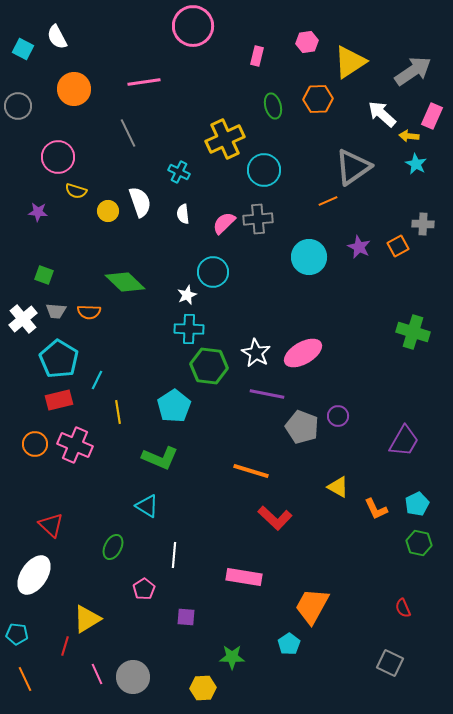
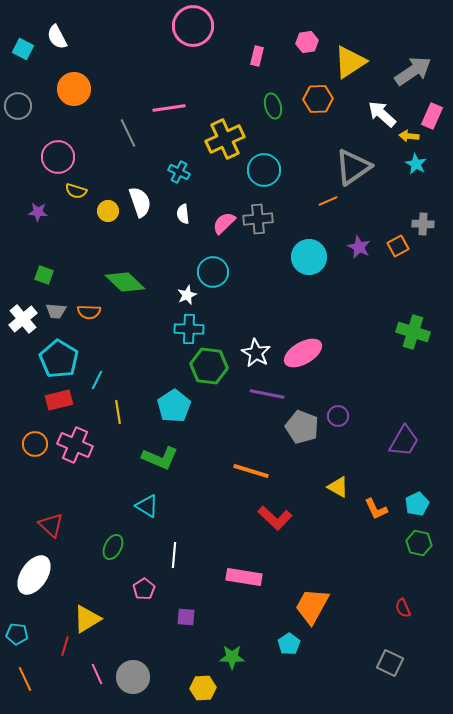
pink line at (144, 82): moved 25 px right, 26 px down
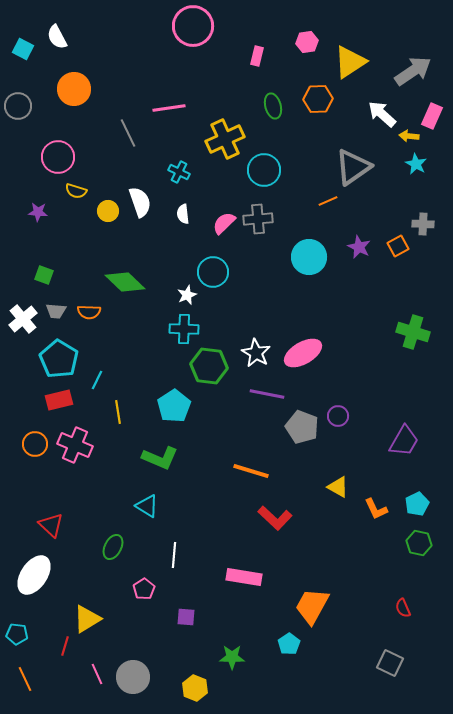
cyan cross at (189, 329): moved 5 px left
yellow hexagon at (203, 688): moved 8 px left; rotated 25 degrees clockwise
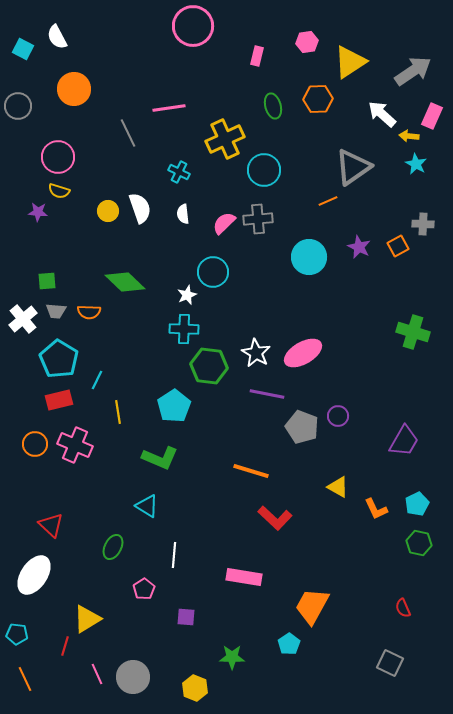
yellow semicircle at (76, 191): moved 17 px left
white semicircle at (140, 202): moved 6 px down
green square at (44, 275): moved 3 px right, 6 px down; rotated 24 degrees counterclockwise
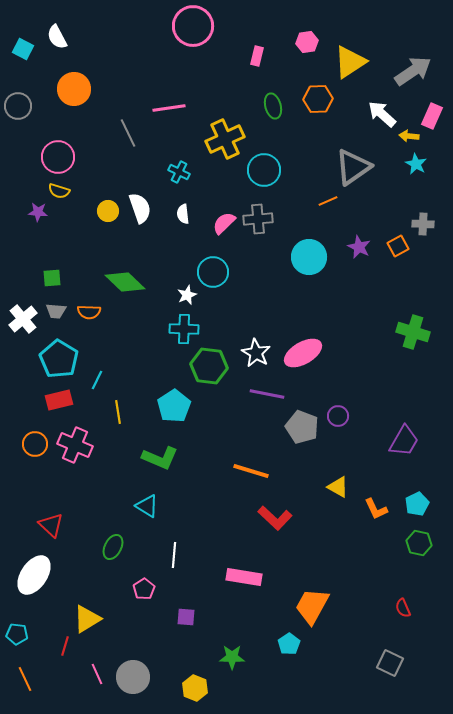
green square at (47, 281): moved 5 px right, 3 px up
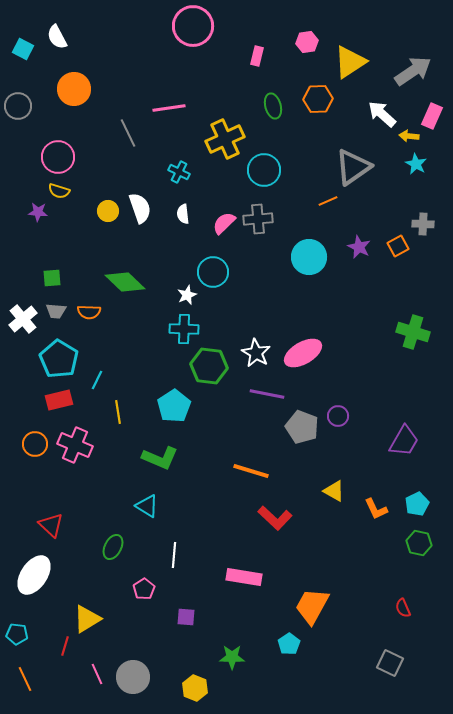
yellow triangle at (338, 487): moved 4 px left, 4 px down
